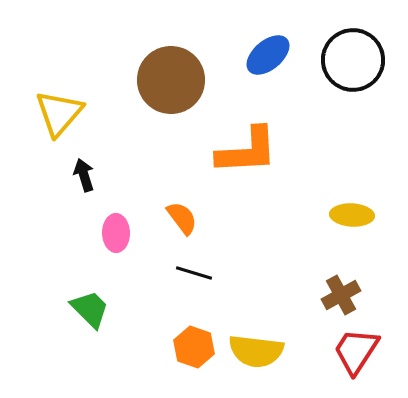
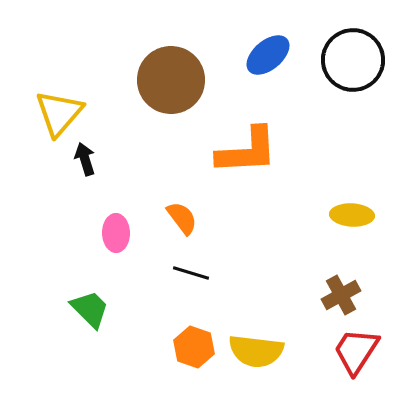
black arrow: moved 1 px right, 16 px up
black line: moved 3 px left
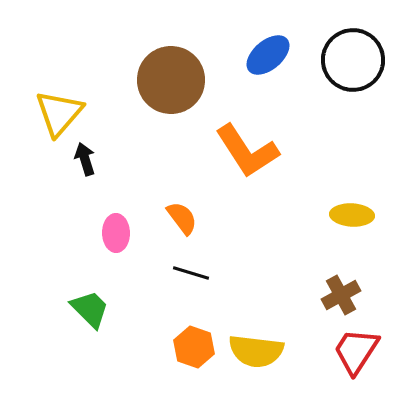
orange L-shape: rotated 60 degrees clockwise
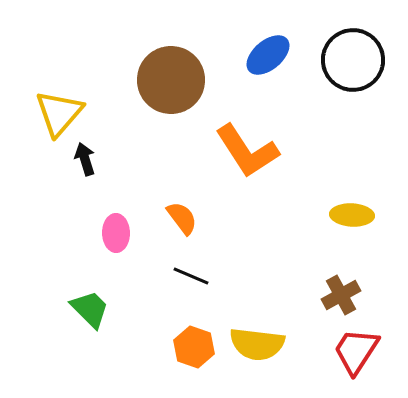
black line: moved 3 px down; rotated 6 degrees clockwise
yellow semicircle: moved 1 px right, 7 px up
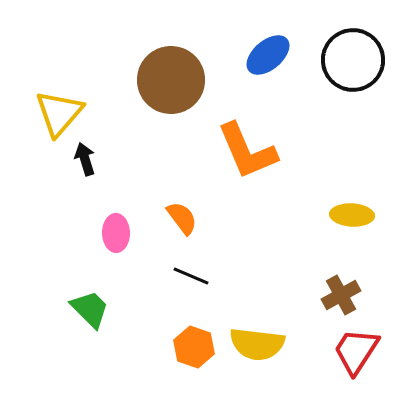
orange L-shape: rotated 10 degrees clockwise
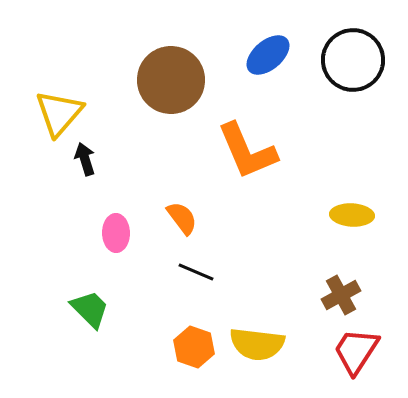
black line: moved 5 px right, 4 px up
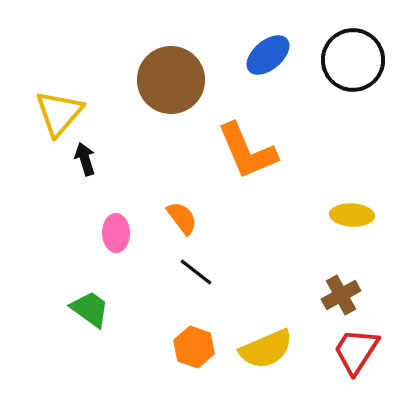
black line: rotated 15 degrees clockwise
green trapezoid: rotated 9 degrees counterclockwise
yellow semicircle: moved 9 px right, 5 px down; rotated 30 degrees counterclockwise
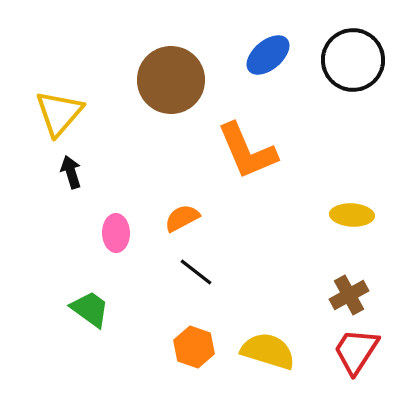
black arrow: moved 14 px left, 13 px down
orange semicircle: rotated 81 degrees counterclockwise
brown cross: moved 8 px right
yellow semicircle: moved 2 px right, 2 px down; rotated 140 degrees counterclockwise
